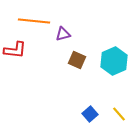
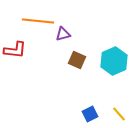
orange line: moved 4 px right
blue square: rotated 14 degrees clockwise
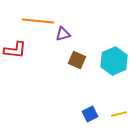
yellow line: rotated 63 degrees counterclockwise
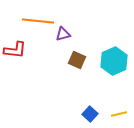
blue square: rotated 21 degrees counterclockwise
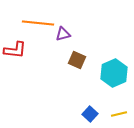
orange line: moved 2 px down
cyan hexagon: moved 12 px down
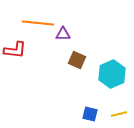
purple triangle: rotated 14 degrees clockwise
cyan hexagon: moved 2 px left, 1 px down
blue square: rotated 28 degrees counterclockwise
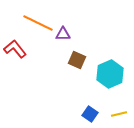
orange line: rotated 20 degrees clockwise
red L-shape: moved 1 px up; rotated 135 degrees counterclockwise
cyan hexagon: moved 2 px left
blue square: rotated 21 degrees clockwise
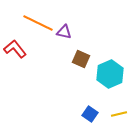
purple triangle: moved 1 px right, 2 px up; rotated 14 degrees clockwise
brown square: moved 4 px right, 1 px up
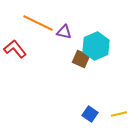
cyan hexagon: moved 14 px left, 28 px up
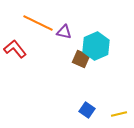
blue square: moved 3 px left, 4 px up
